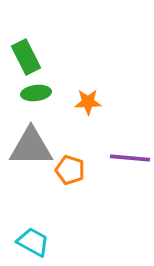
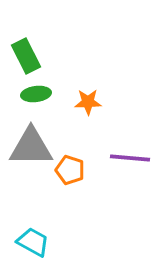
green rectangle: moved 1 px up
green ellipse: moved 1 px down
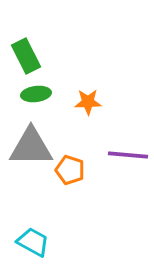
purple line: moved 2 px left, 3 px up
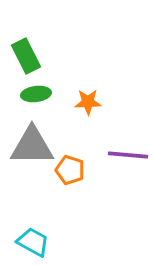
gray triangle: moved 1 px right, 1 px up
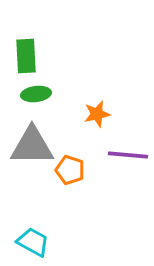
green rectangle: rotated 24 degrees clockwise
orange star: moved 9 px right, 12 px down; rotated 12 degrees counterclockwise
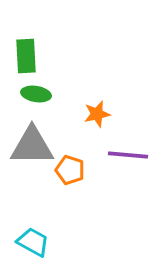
green ellipse: rotated 16 degrees clockwise
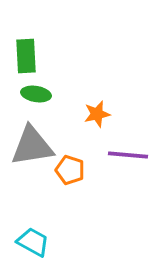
gray triangle: rotated 9 degrees counterclockwise
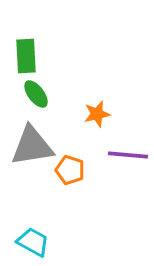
green ellipse: rotated 44 degrees clockwise
